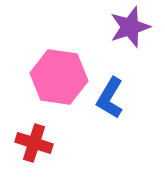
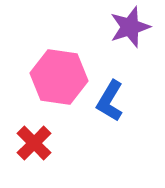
blue L-shape: moved 3 px down
red cross: rotated 27 degrees clockwise
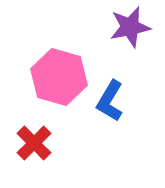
purple star: rotated 6 degrees clockwise
pink hexagon: rotated 8 degrees clockwise
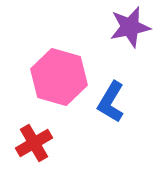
blue L-shape: moved 1 px right, 1 px down
red cross: rotated 15 degrees clockwise
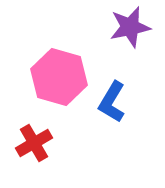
blue L-shape: moved 1 px right
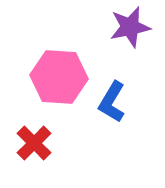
pink hexagon: rotated 12 degrees counterclockwise
red cross: rotated 15 degrees counterclockwise
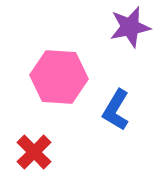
blue L-shape: moved 4 px right, 8 px down
red cross: moved 9 px down
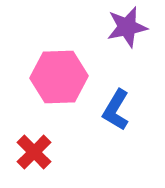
purple star: moved 3 px left
pink hexagon: rotated 6 degrees counterclockwise
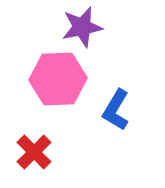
purple star: moved 45 px left
pink hexagon: moved 1 px left, 2 px down
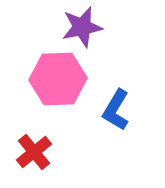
red cross: rotated 6 degrees clockwise
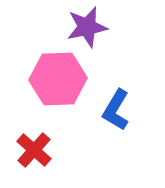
purple star: moved 5 px right
red cross: moved 2 px up; rotated 9 degrees counterclockwise
